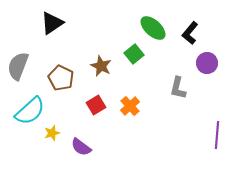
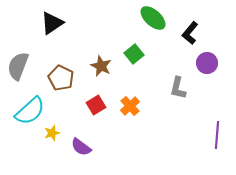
green ellipse: moved 10 px up
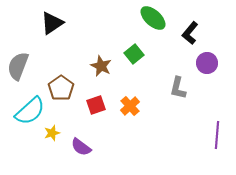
brown pentagon: moved 10 px down; rotated 10 degrees clockwise
red square: rotated 12 degrees clockwise
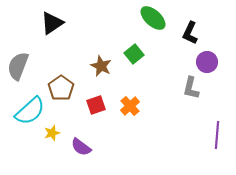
black L-shape: rotated 15 degrees counterclockwise
purple circle: moved 1 px up
gray L-shape: moved 13 px right
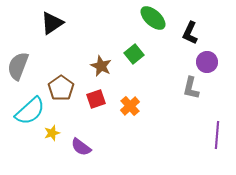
red square: moved 6 px up
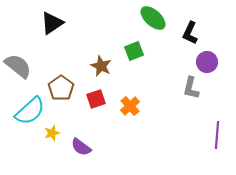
green square: moved 3 px up; rotated 18 degrees clockwise
gray semicircle: rotated 108 degrees clockwise
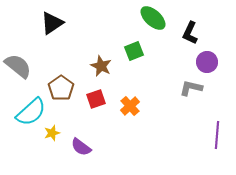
gray L-shape: rotated 90 degrees clockwise
cyan semicircle: moved 1 px right, 1 px down
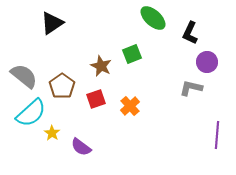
green square: moved 2 px left, 3 px down
gray semicircle: moved 6 px right, 10 px down
brown pentagon: moved 1 px right, 2 px up
cyan semicircle: moved 1 px down
yellow star: rotated 21 degrees counterclockwise
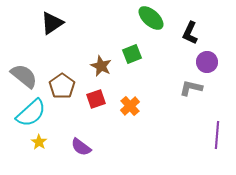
green ellipse: moved 2 px left
yellow star: moved 13 px left, 9 px down
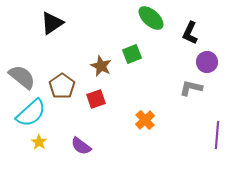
gray semicircle: moved 2 px left, 1 px down
orange cross: moved 15 px right, 14 px down
purple semicircle: moved 1 px up
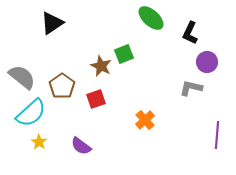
green square: moved 8 px left
